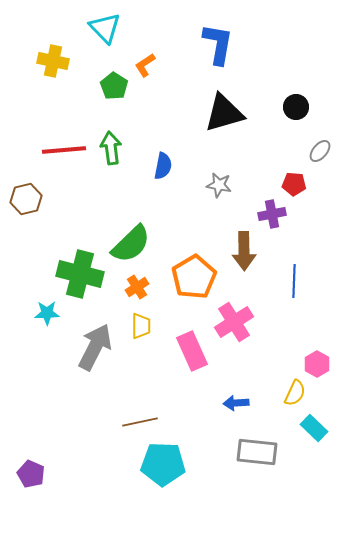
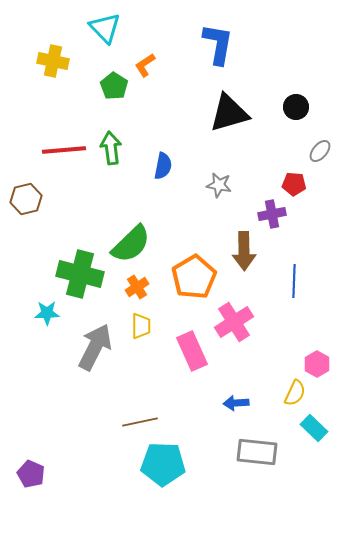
black triangle: moved 5 px right
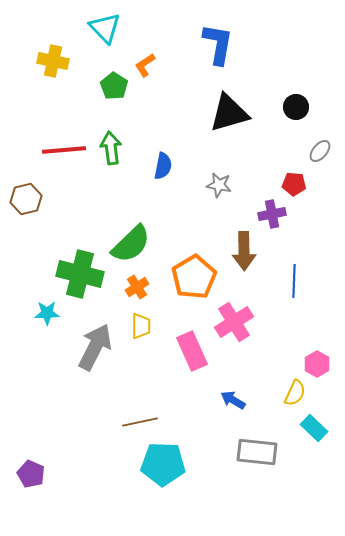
blue arrow: moved 3 px left, 3 px up; rotated 35 degrees clockwise
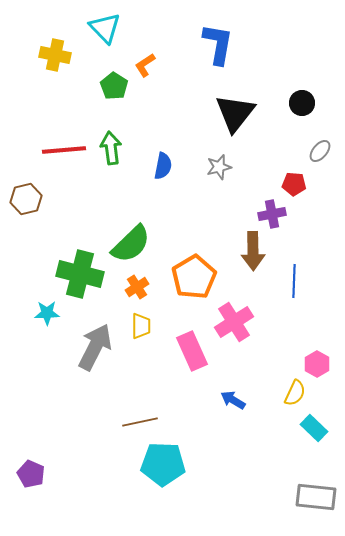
yellow cross: moved 2 px right, 6 px up
black circle: moved 6 px right, 4 px up
black triangle: moved 6 px right; rotated 36 degrees counterclockwise
gray star: moved 18 px up; rotated 25 degrees counterclockwise
brown arrow: moved 9 px right
gray rectangle: moved 59 px right, 45 px down
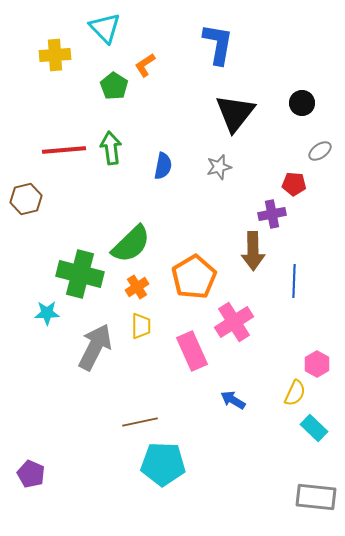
yellow cross: rotated 16 degrees counterclockwise
gray ellipse: rotated 15 degrees clockwise
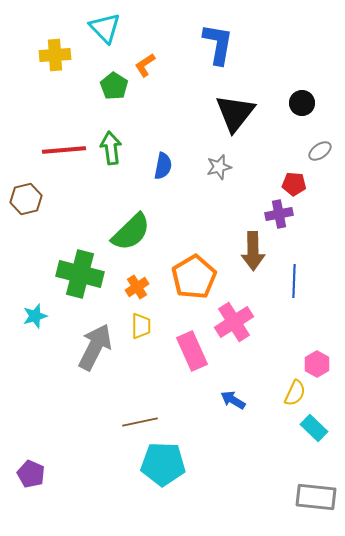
purple cross: moved 7 px right
green semicircle: moved 12 px up
cyan star: moved 12 px left, 3 px down; rotated 15 degrees counterclockwise
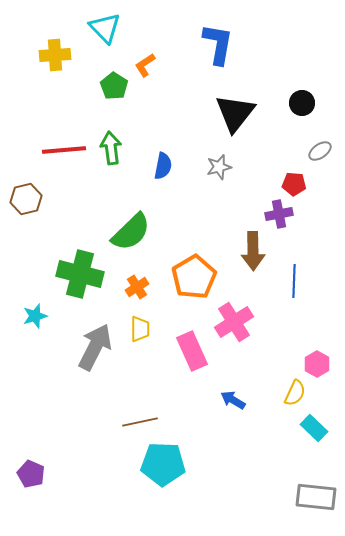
yellow trapezoid: moved 1 px left, 3 px down
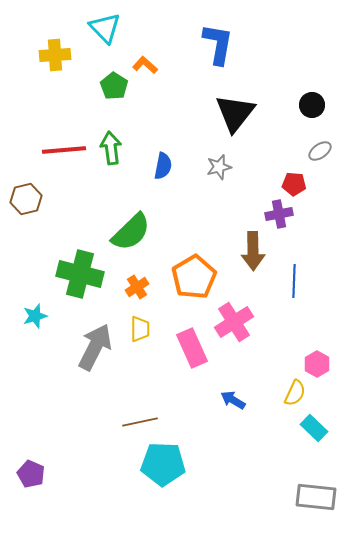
orange L-shape: rotated 75 degrees clockwise
black circle: moved 10 px right, 2 px down
pink rectangle: moved 3 px up
